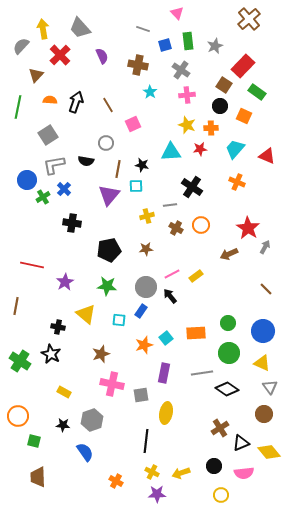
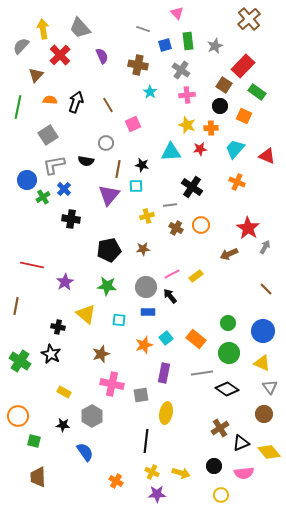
black cross at (72, 223): moved 1 px left, 4 px up
brown star at (146, 249): moved 3 px left
blue rectangle at (141, 311): moved 7 px right, 1 px down; rotated 56 degrees clockwise
orange rectangle at (196, 333): moved 6 px down; rotated 42 degrees clockwise
gray hexagon at (92, 420): moved 4 px up; rotated 10 degrees counterclockwise
yellow arrow at (181, 473): rotated 144 degrees counterclockwise
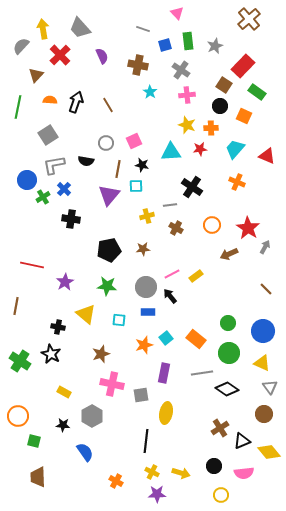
pink square at (133, 124): moved 1 px right, 17 px down
orange circle at (201, 225): moved 11 px right
black triangle at (241, 443): moved 1 px right, 2 px up
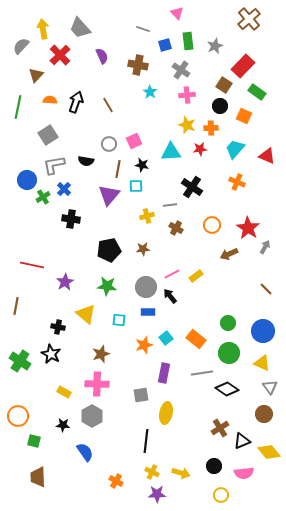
gray circle at (106, 143): moved 3 px right, 1 px down
pink cross at (112, 384): moved 15 px left; rotated 10 degrees counterclockwise
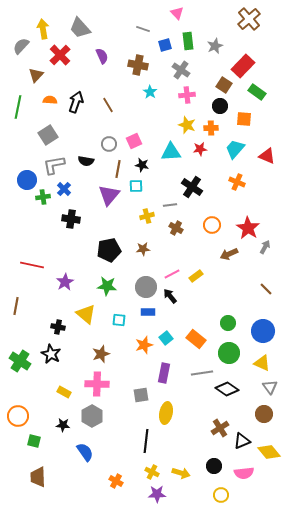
orange square at (244, 116): moved 3 px down; rotated 21 degrees counterclockwise
green cross at (43, 197): rotated 24 degrees clockwise
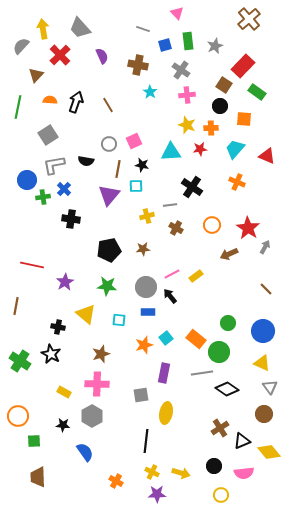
green circle at (229, 353): moved 10 px left, 1 px up
green square at (34, 441): rotated 16 degrees counterclockwise
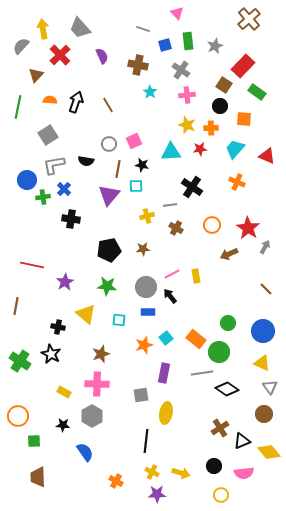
yellow rectangle at (196, 276): rotated 64 degrees counterclockwise
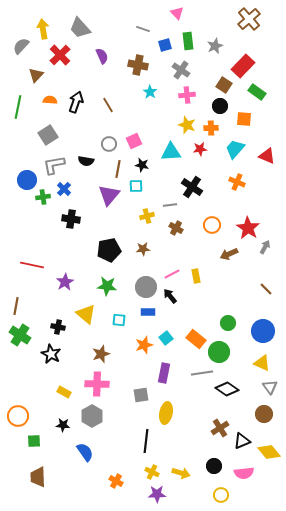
green cross at (20, 361): moved 26 px up
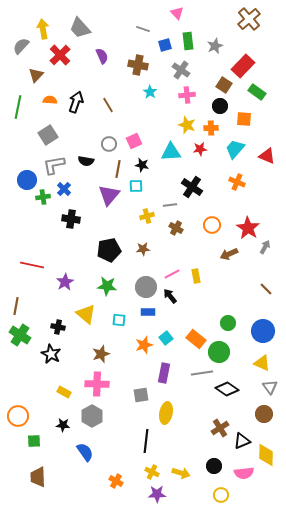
yellow diamond at (269, 452): moved 3 px left, 3 px down; rotated 40 degrees clockwise
